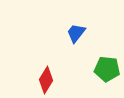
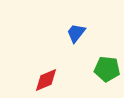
red diamond: rotated 36 degrees clockwise
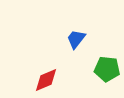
blue trapezoid: moved 6 px down
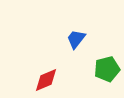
green pentagon: rotated 20 degrees counterclockwise
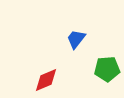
green pentagon: rotated 10 degrees clockwise
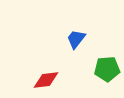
red diamond: rotated 16 degrees clockwise
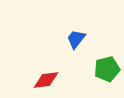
green pentagon: rotated 10 degrees counterclockwise
